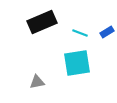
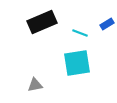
blue rectangle: moved 8 px up
gray triangle: moved 2 px left, 3 px down
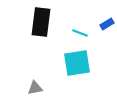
black rectangle: moved 1 px left; rotated 60 degrees counterclockwise
gray triangle: moved 3 px down
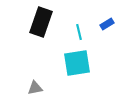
black rectangle: rotated 12 degrees clockwise
cyan line: moved 1 px left, 1 px up; rotated 56 degrees clockwise
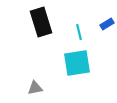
black rectangle: rotated 36 degrees counterclockwise
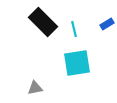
black rectangle: moved 2 px right; rotated 28 degrees counterclockwise
cyan line: moved 5 px left, 3 px up
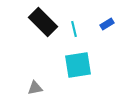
cyan square: moved 1 px right, 2 px down
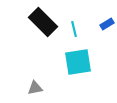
cyan square: moved 3 px up
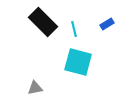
cyan square: rotated 24 degrees clockwise
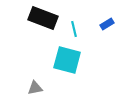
black rectangle: moved 4 px up; rotated 24 degrees counterclockwise
cyan square: moved 11 px left, 2 px up
